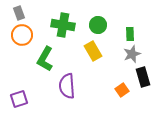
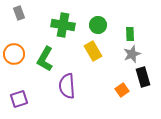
orange circle: moved 8 px left, 19 px down
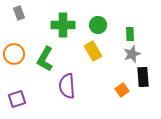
green cross: rotated 10 degrees counterclockwise
black rectangle: rotated 12 degrees clockwise
purple square: moved 2 px left
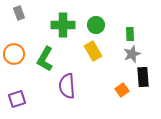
green circle: moved 2 px left
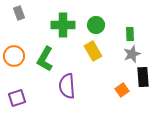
orange circle: moved 2 px down
purple square: moved 1 px up
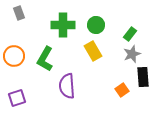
green rectangle: rotated 40 degrees clockwise
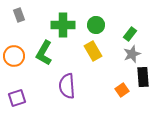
gray rectangle: moved 2 px down
green L-shape: moved 1 px left, 6 px up
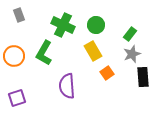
green cross: rotated 25 degrees clockwise
orange square: moved 15 px left, 17 px up
